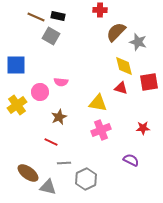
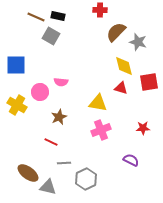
yellow cross: rotated 24 degrees counterclockwise
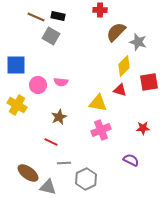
yellow diamond: rotated 60 degrees clockwise
red triangle: moved 1 px left, 2 px down
pink circle: moved 2 px left, 7 px up
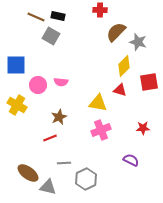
red line: moved 1 px left, 4 px up; rotated 48 degrees counterclockwise
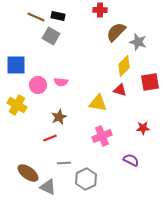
red square: moved 1 px right
pink cross: moved 1 px right, 6 px down
gray triangle: rotated 12 degrees clockwise
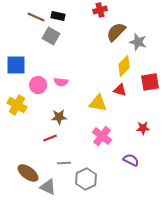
red cross: rotated 16 degrees counterclockwise
brown star: rotated 21 degrees clockwise
pink cross: rotated 30 degrees counterclockwise
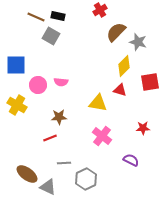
red cross: rotated 16 degrees counterclockwise
brown ellipse: moved 1 px left, 1 px down
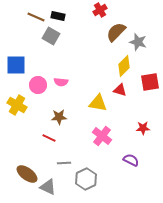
red line: moved 1 px left; rotated 48 degrees clockwise
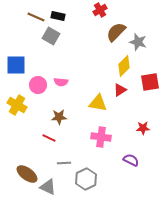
red triangle: rotated 48 degrees counterclockwise
pink cross: moved 1 px left, 1 px down; rotated 30 degrees counterclockwise
